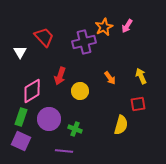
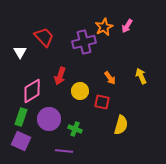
red square: moved 36 px left, 2 px up; rotated 21 degrees clockwise
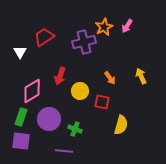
red trapezoid: rotated 80 degrees counterclockwise
purple square: rotated 18 degrees counterclockwise
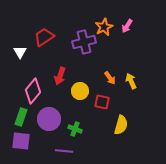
yellow arrow: moved 10 px left, 5 px down
pink diamond: moved 1 px right; rotated 20 degrees counterclockwise
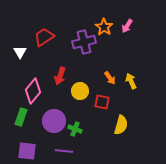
orange star: rotated 12 degrees counterclockwise
purple circle: moved 5 px right, 2 px down
purple square: moved 6 px right, 10 px down
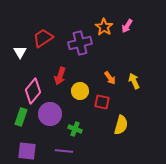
red trapezoid: moved 1 px left, 1 px down
purple cross: moved 4 px left, 1 px down
yellow arrow: moved 3 px right
purple circle: moved 4 px left, 7 px up
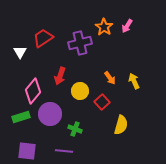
red square: rotated 35 degrees clockwise
green rectangle: rotated 54 degrees clockwise
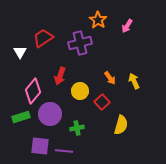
orange star: moved 6 px left, 7 px up
green cross: moved 2 px right, 1 px up; rotated 32 degrees counterclockwise
purple square: moved 13 px right, 5 px up
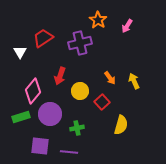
purple line: moved 5 px right, 1 px down
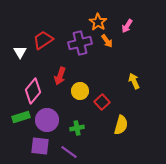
orange star: moved 2 px down
red trapezoid: moved 2 px down
orange arrow: moved 3 px left, 37 px up
purple circle: moved 3 px left, 6 px down
purple line: rotated 30 degrees clockwise
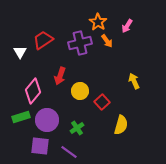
green cross: rotated 24 degrees counterclockwise
